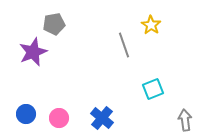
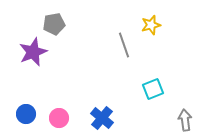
yellow star: rotated 24 degrees clockwise
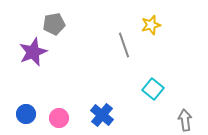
cyan square: rotated 30 degrees counterclockwise
blue cross: moved 3 px up
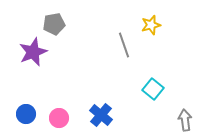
blue cross: moved 1 px left
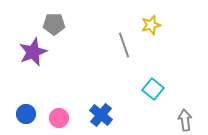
gray pentagon: rotated 10 degrees clockwise
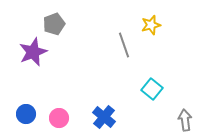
gray pentagon: rotated 20 degrees counterclockwise
cyan square: moved 1 px left
blue cross: moved 3 px right, 2 px down
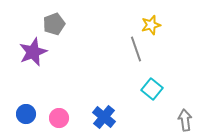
gray line: moved 12 px right, 4 px down
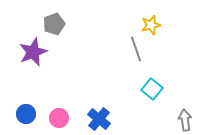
blue cross: moved 5 px left, 2 px down
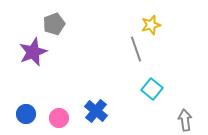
blue cross: moved 3 px left, 8 px up
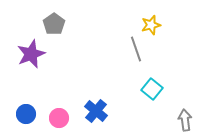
gray pentagon: rotated 15 degrees counterclockwise
purple star: moved 2 px left, 2 px down
